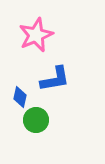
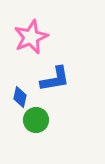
pink star: moved 5 px left, 2 px down
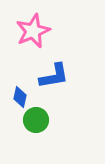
pink star: moved 2 px right, 6 px up
blue L-shape: moved 1 px left, 3 px up
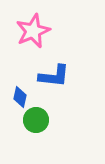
blue L-shape: rotated 16 degrees clockwise
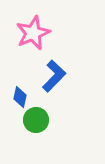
pink star: moved 2 px down
blue L-shape: rotated 52 degrees counterclockwise
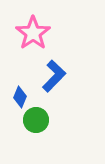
pink star: rotated 12 degrees counterclockwise
blue diamond: rotated 10 degrees clockwise
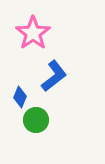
blue L-shape: rotated 8 degrees clockwise
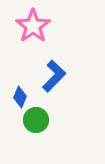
pink star: moved 7 px up
blue L-shape: rotated 8 degrees counterclockwise
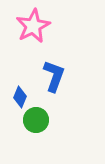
pink star: rotated 8 degrees clockwise
blue L-shape: rotated 24 degrees counterclockwise
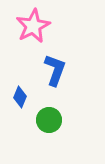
blue L-shape: moved 1 px right, 6 px up
green circle: moved 13 px right
